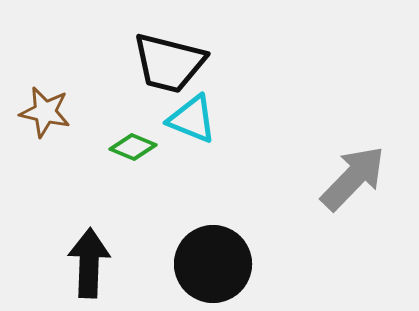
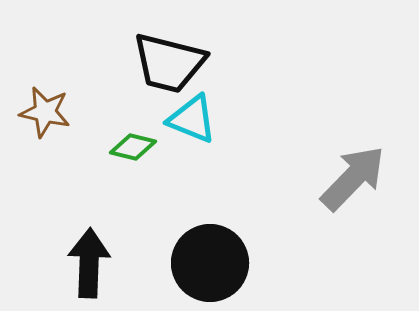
green diamond: rotated 9 degrees counterclockwise
black circle: moved 3 px left, 1 px up
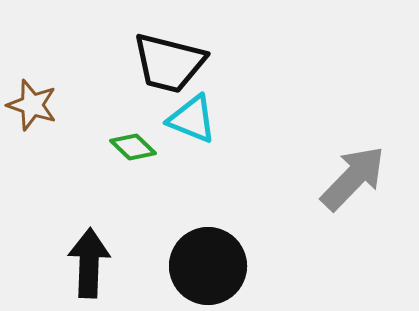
brown star: moved 13 px left, 7 px up; rotated 6 degrees clockwise
green diamond: rotated 30 degrees clockwise
black circle: moved 2 px left, 3 px down
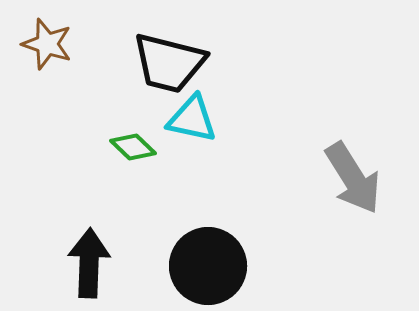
brown star: moved 15 px right, 61 px up
cyan triangle: rotated 10 degrees counterclockwise
gray arrow: rotated 104 degrees clockwise
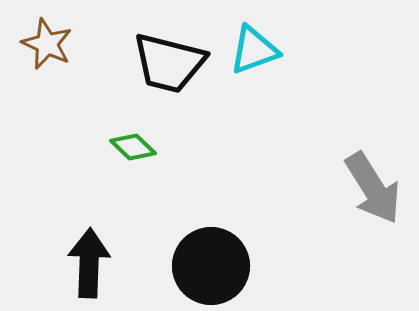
brown star: rotated 6 degrees clockwise
cyan triangle: moved 62 px right, 69 px up; rotated 32 degrees counterclockwise
gray arrow: moved 20 px right, 10 px down
black circle: moved 3 px right
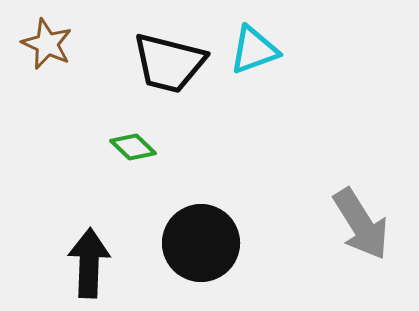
gray arrow: moved 12 px left, 36 px down
black circle: moved 10 px left, 23 px up
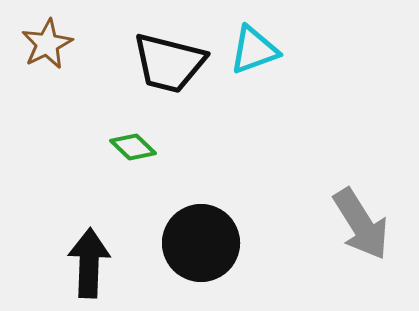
brown star: rotated 21 degrees clockwise
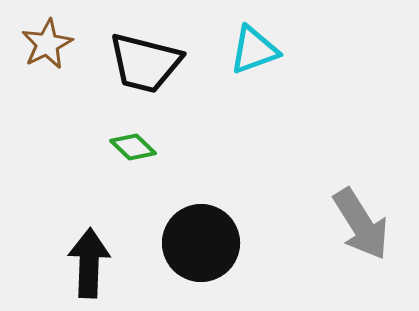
black trapezoid: moved 24 px left
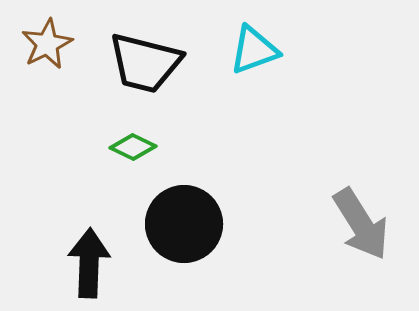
green diamond: rotated 18 degrees counterclockwise
black circle: moved 17 px left, 19 px up
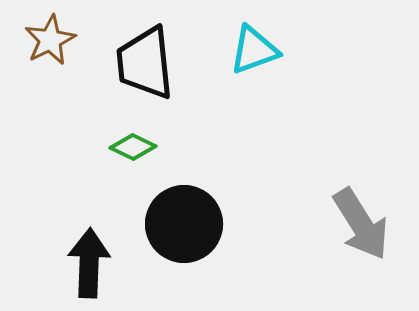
brown star: moved 3 px right, 4 px up
black trapezoid: rotated 70 degrees clockwise
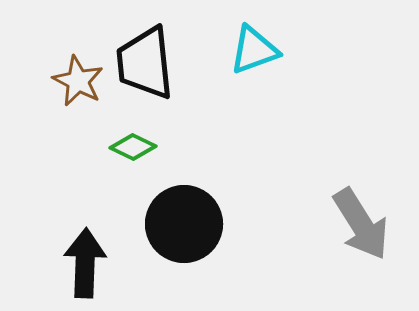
brown star: moved 28 px right, 41 px down; rotated 18 degrees counterclockwise
black arrow: moved 4 px left
